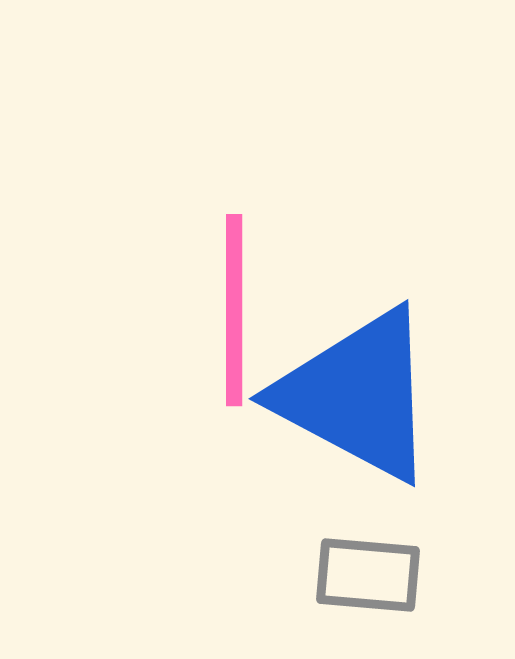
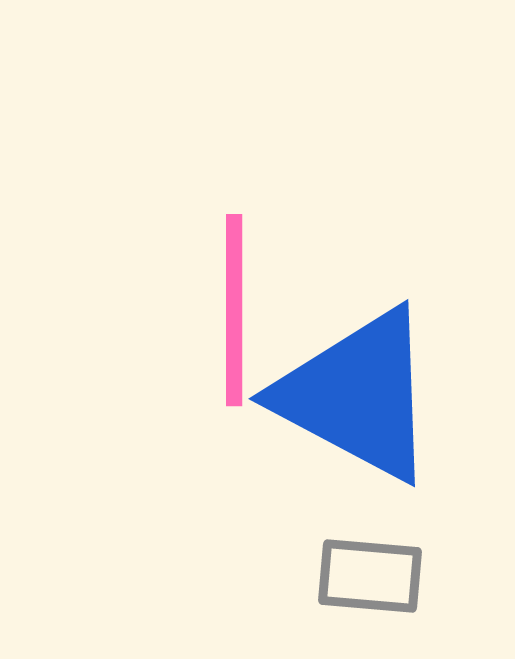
gray rectangle: moved 2 px right, 1 px down
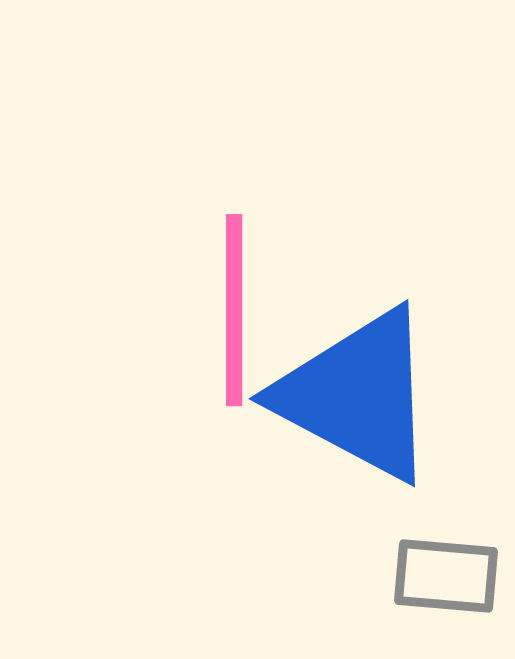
gray rectangle: moved 76 px right
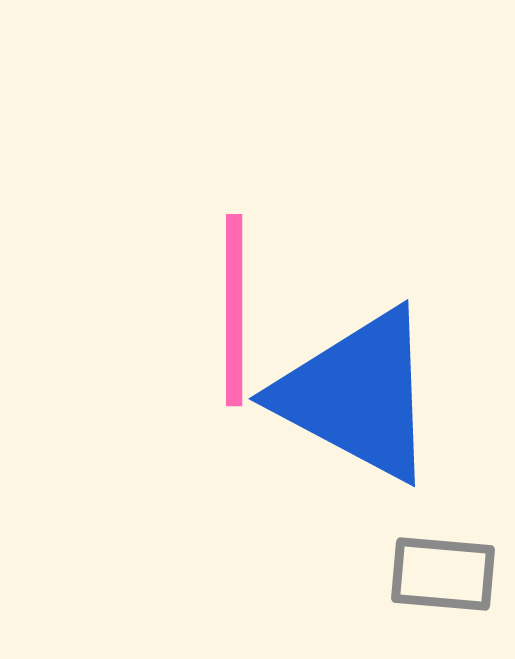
gray rectangle: moved 3 px left, 2 px up
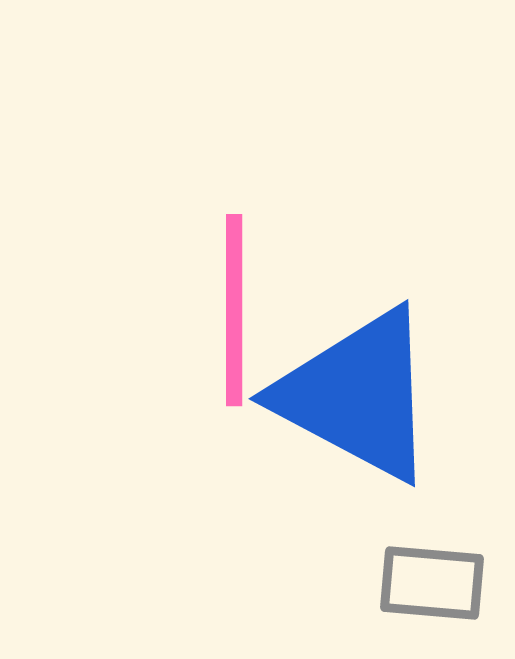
gray rectangle: moved 11 px left, 9 px down
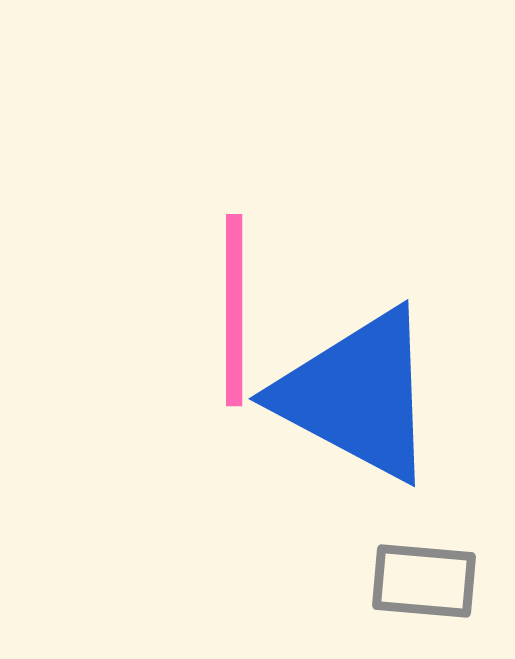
gray rectangle: moved 8 px left, 2 px up
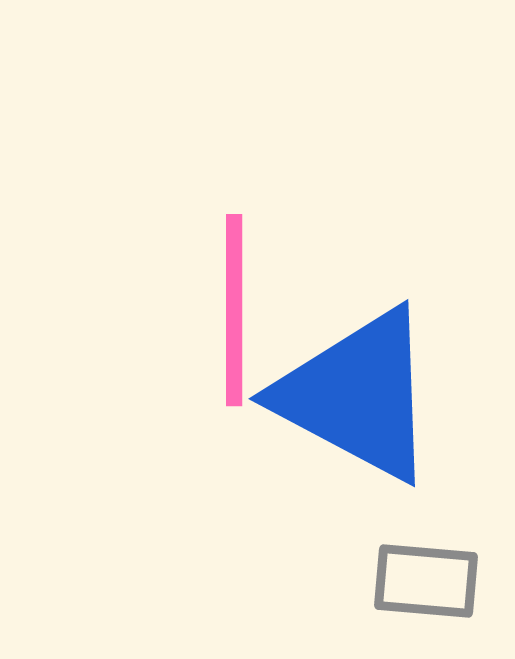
gray rectangle: moved 2 px right
